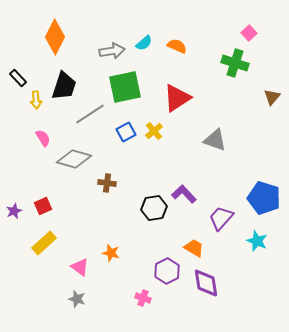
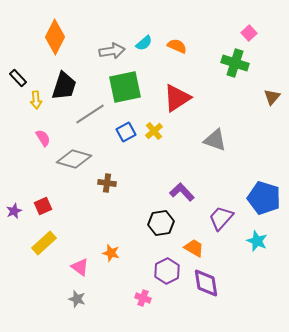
purple L-shape: moved 2 px left, 2 px up
black hexagon: moved 7 px right, 15 px down
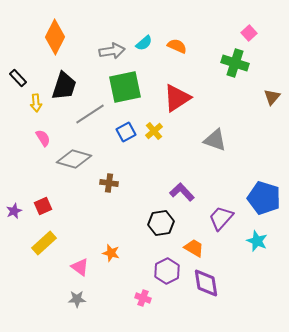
yellow arrow: moved 3 px down
brown cross: moved 2 px right
gray star: rotated 18 degrees counterclockwise
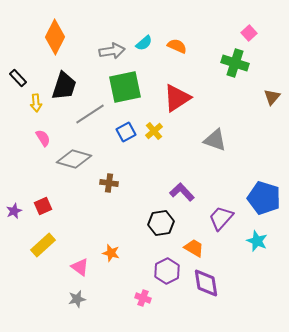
yellow rectangle: moved 1 px left, 2 px down
gray star: rotated 12 degrees counterclockwise
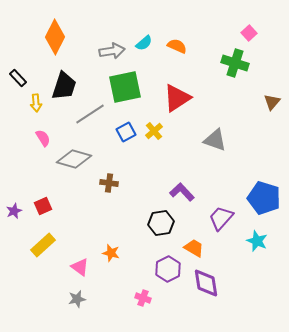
brown triangle: moved 5 px down
purple hexagon: moved 1 px right, 2 px up
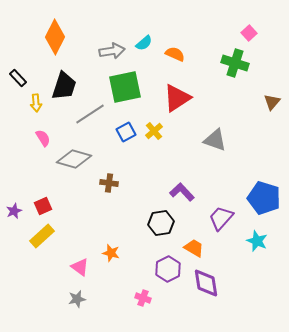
orange semicircle: moved 2 px left, 8 px down
yellow rectangle: moved 1 px left, 9 px up
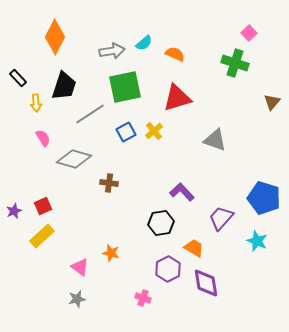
red triangle: rotated 16 degrees clockwise
